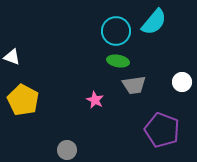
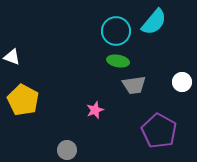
pink star: moved 10 px down; rotated 24 degrees clockwise
purple pentagon: moved 3 px left, 1 px down; rotated 8 degrees clockwise
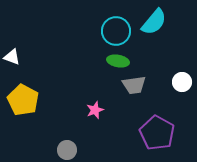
purple pentagon: moved 2 px left, 2 px down
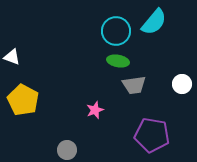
white circle: moved 2 px down
purple pentagon: moved 5 px left, 2 px down; rotated 20 degrees counterclockwise
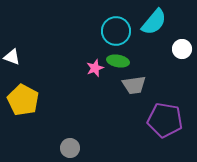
white circle: moved 35 px up
pink star: moved 42 px up
purple pentagon: moved 13 px right, 15 px up
gray circle: moved 3 px right, 2 px up
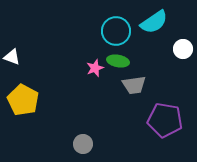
cyan semicircle: rotated 16 degrees clockwise
white circle: moved 1 px right
gray circle: moved 13 px right, 4 px up
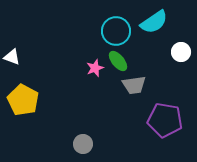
white circle: moved 2 px left, 3 px down
green ellipse: rotated 40 degrees clockwise
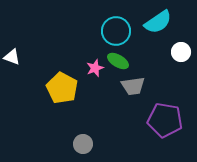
cyan semicircle: moved 4 px right
green ellipse: rotated 20 degrees counterclockwise
gray trapezoid: moved 1 px left, 1 px down
yellow pentagon: moved 39 px right, 12 px up
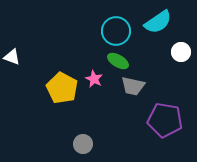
pink star: moved 1 px left, 11 px down; rotated 24 degrees counterclockwise
gray trapezoid: rotated 20 degrees clockwise
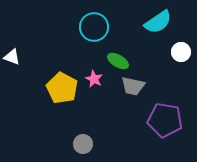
cyan circle: moved 22 px left, 4 px up
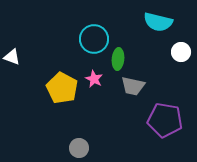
cyan semicircle: rotated 48 degrees clockwise
cyan circle: moved 12 px down
green ellipse: moved 2 px up; rotated 65 degrees clockwise
gray circle: moved 4 px left, 4 px down
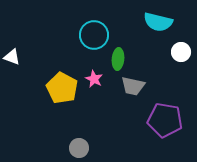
cyan circle: moved 4 px up
